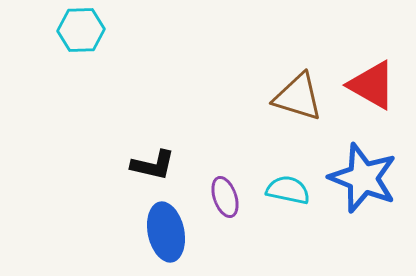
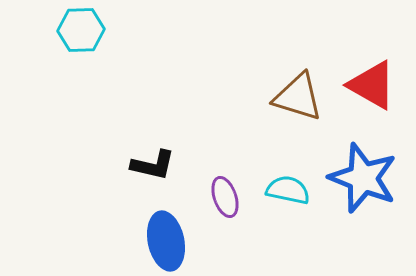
blue ellipse: moved 9 px down
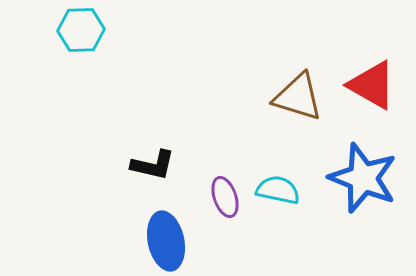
cyan semicircle: moved 10 px left
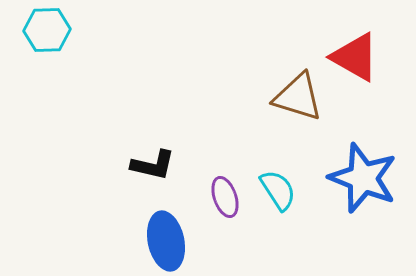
cyan hexagon: moved 34 px left
red triangle: moved 17 px left, 28 px up
cyan semicircle: rotated 45 degrees clockwise
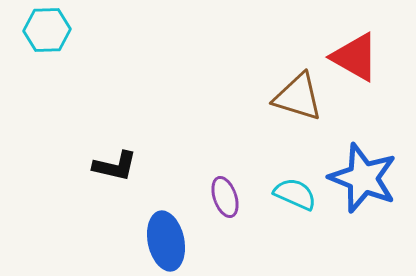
black L-shape: moved 38 px left, 1 px down
cyan semicircle: moved 17 px right, 4 px down; rotated 33 degrees counterclockwise
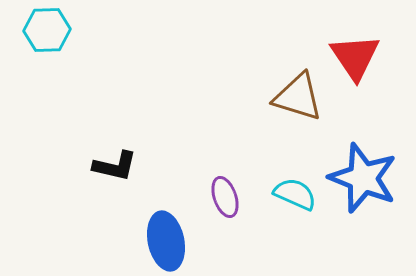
red triangle: rotated 26 degrees clockwise
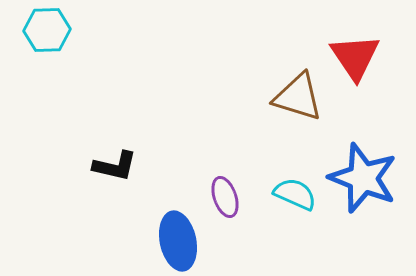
blue ellipse: moved 12 px right
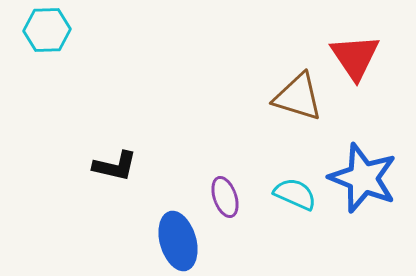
blue ellipse: rotated 4 degrees counterclockwise
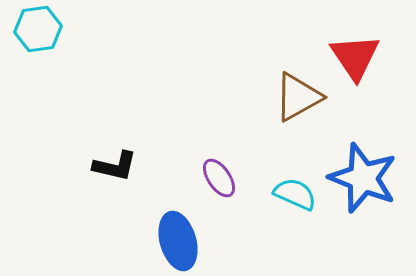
cyan hexagon: moved 9 px left, 1 px up; rotated 6 degrees counterclockwise
brown triangle: rotated 46 degrees counterclockwise
purple ellipse: moved 6 px left, 19 px up; rotated 15 degrees counterclockwise
